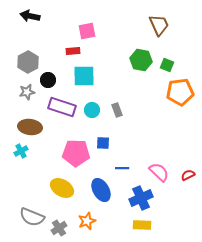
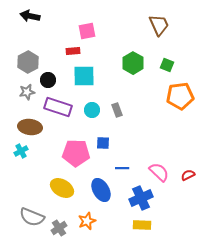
green hexagon: moved 8 px left, 3 px down; rotated 20 degrees clockwise
orange pentagon: moved 4 px down
purple rectangle: moved 4 px left
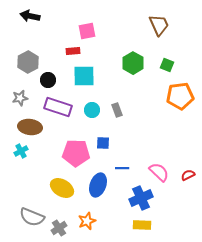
gray star: moved 7 px left, 6 px down
blue ellipse: moved 3 px left, 5 px up; rotated 50 degrees clockwise
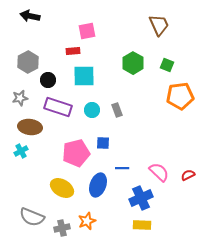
pink pentagon: rotated 16 degrees counterclockwise
gray cross: moved 3 px right; rotated 21 degrees clockwise
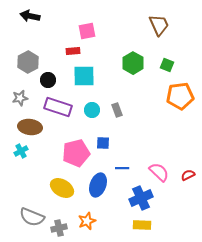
gray cross: moved 3 px left
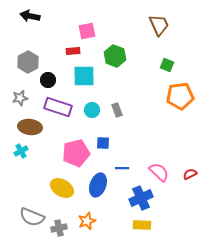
green hexagon: moved 18 px left, 7 px up; rotated 10 degrees counterclockwise
red semicircle: moved 2 px right, 1 px up
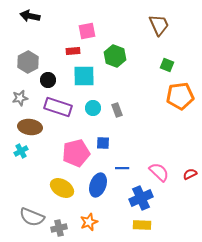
cyan circle: moved 1 px right, 2 px up
orange star: moved 2 px right, 1 px down
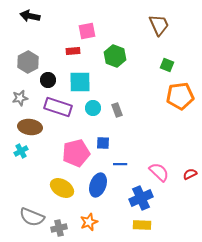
cyan square: moved 4 px left, 6 px down
blue line: moved 2 px left, 4 px up
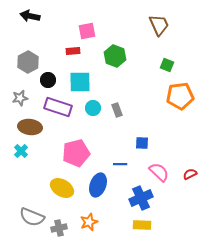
blue square: moved 39 px right
cyan cross: rotated 16 degrees counterclockwise
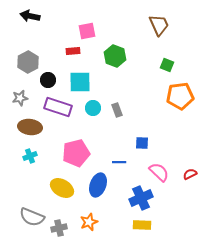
cyan cross: moved 9 px right, 5 px down; rotated 24 degrees clockwise
blue line: moved 1 px left, 2 px up
